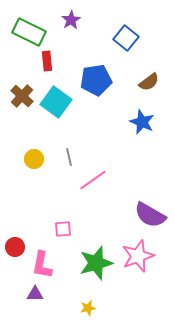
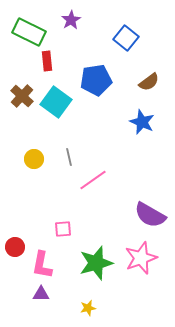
pink star: moved 3 px right, 2 px down
purple triangle: moved 6 px right
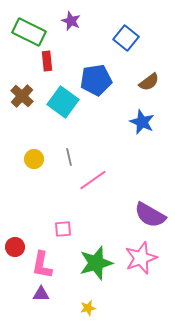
purple star: moved 1 px down; rotated 18 degrees counterclockwise
cyan square: moved 7 px right
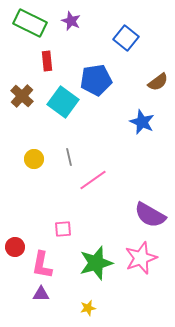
green rectangle: moved 1 px right, 9 px up
brown semicircle: moved 9 px right
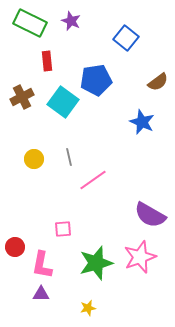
brown cross: moved 1 px down; rotated 20 degrees clockwise
pink star: moved 1 px left, 1 px up
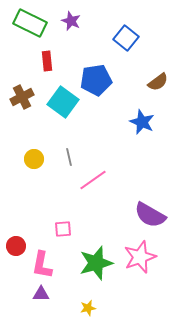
red circle: moved 1 px right, 1 px up
